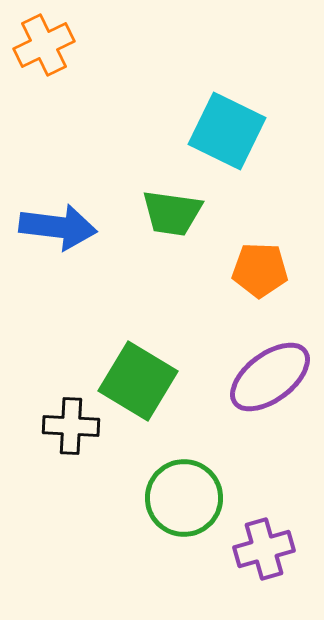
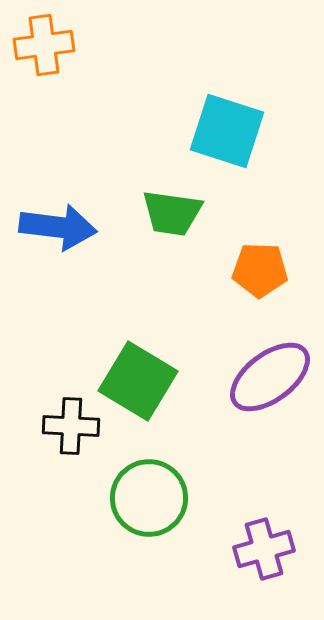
orange cross: rotated 18 degrees clockwise
cyan square: rotated 8 degrees counterclockwise
green circle: moved 35 px left
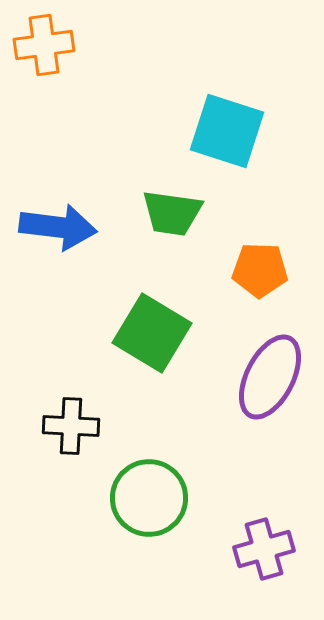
purple ellipse: rotated 26 degrees counterclockwise
green square: moved 14 px right, 48 px up
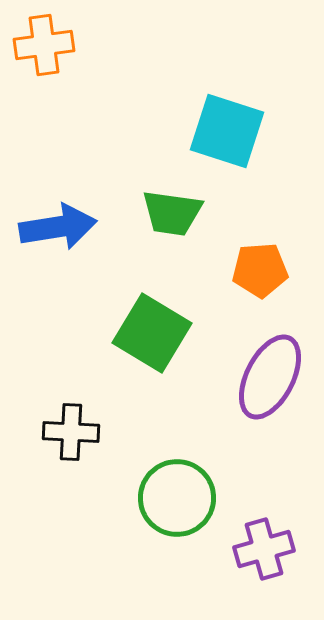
blue arrow: rotated 16 degrees counterclockwise
orange pentagon: rotated 6 degrees counterclockwise
black cross: moved 6 px down
green circle: moved 28 px right
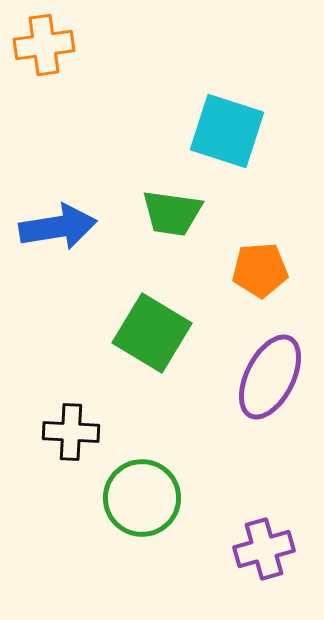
green circle: moved 35 px left
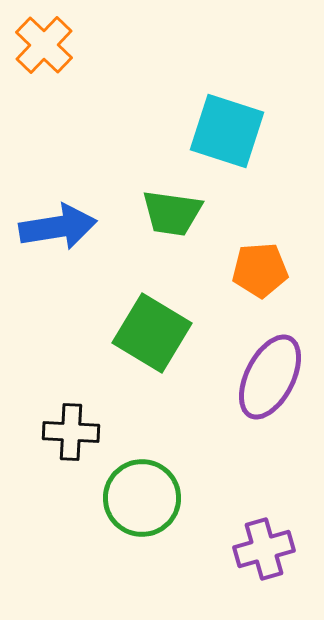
orange cross: rotated 38 degrees counterclockwise
